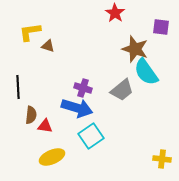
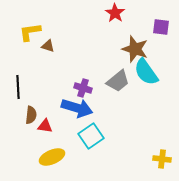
gray trapezoid: moved 4 px left, 9 px up
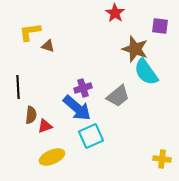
purple square: moved 1 px left, 1 px up
gray trapezoid: moved 15 px down
purple cross: rotated 36 degrees counterclockwise
blue arrow: rotated 24 degrees clockwise
red triangle: rotated 28 degrees counterclockwise
cyan square: rotated 10 degrees clockwise
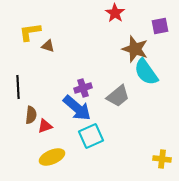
purple square: rotated 18 degrees counterclockwise
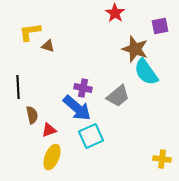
purple cross: rotated 30 degrees clockwise
brown semicircle: moved 1 px right; rotated 18 degrees counterclockwise
red triangle: moved 4 px right, 4 px down
yellow ellipse: rotated 45 degrees counterclockwise
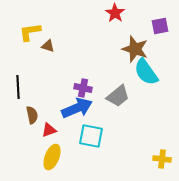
blue arrow: rotated 64 degrees counterclockwise
cyan square: rotated 35 degrees clockwise
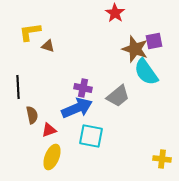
purple square: moved 6 px left, 15 px down
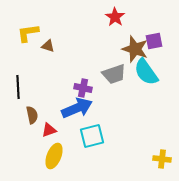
red star: moved 4 px down
yellow L-shape: moved 2 px left, 1 px down
gray trapezoid: moved 4 px left, 22 px up; rotated 20 degrees clockwise
cyan square: moved 1 px right; rotated 25 degrees counterclockwise
yellow ellipse: moved 2 px right, 1 px up
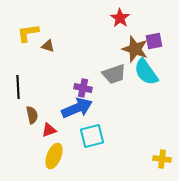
red star: moved 5 px right, 1 px down
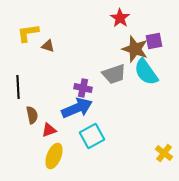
cyan square: rotated 15 degrees counterclockwise
yellow cross: moved 2 px right, 6 px up; rotated 30 degrees clockwise
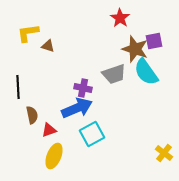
cyan square: moved 2 px up
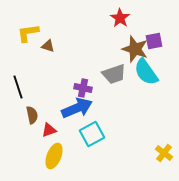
black line: rotated 15 degrees counterclockwise
